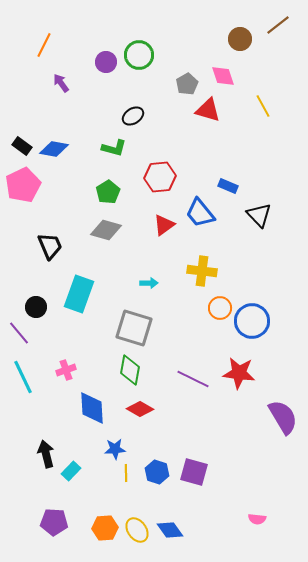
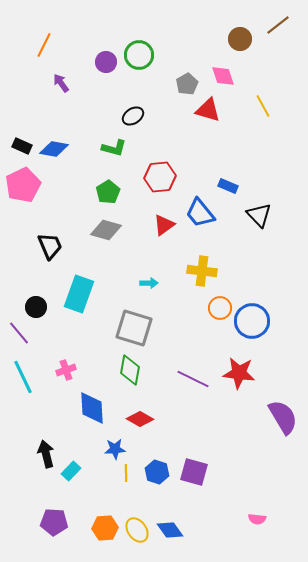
black rectangle at (22, 146): rotated 12 degrees counterclockwise
red diamond at (140, 409): moved 10 px down
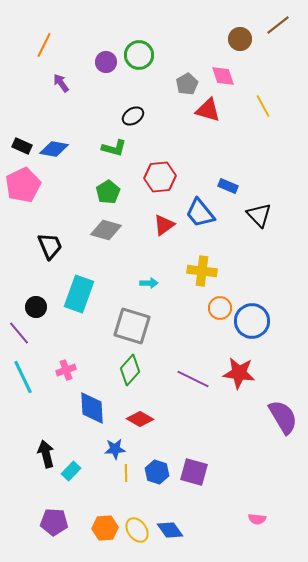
gray square at (134, 328): moved 2 px left, 2 px up
green diamond at (130, 370): rotated 32 degrees clockwise
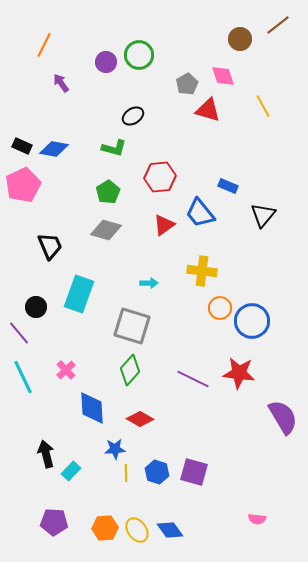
black triangle at (259, 215): moved 4 px right; rotated 24 degrees clockwise
pink cross at (66, 370): rotated 24 degrees counterclockwise
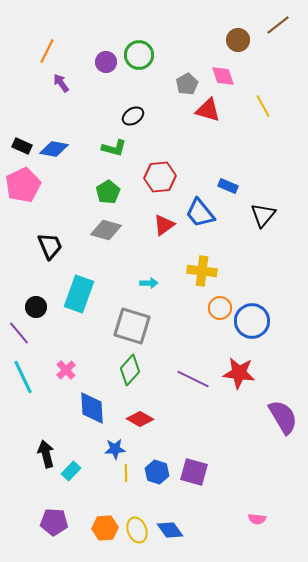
brown circle at (240, 39): moved 2 px left, 1 px down
orange line at (44, 45): moved 3 px right, 6 px down
yellow ellipse at (137, 530): rotated 15 degrees clockwise
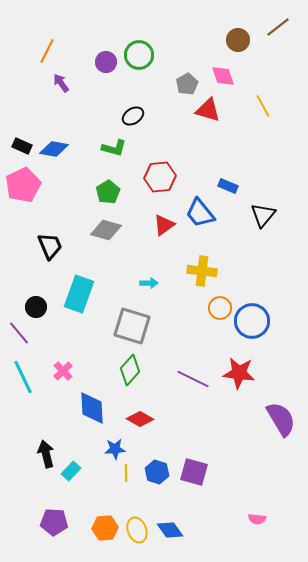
brown line at (278, 25): moved 2 px down
pink cross at (66, 370): moved 3 px left, 1 px down
purple semicircle at (283, 417): moved 2 px left, 2 px down
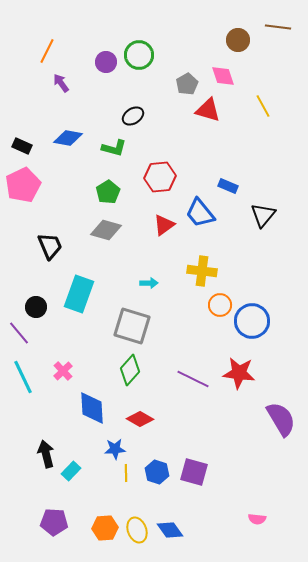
brown line at (278, 27): rotated 45 degrees clockwise
blue diamond at (54, 149): moved 14 px right, 11 px up
orange circle at (220, 308): moved 3 px up
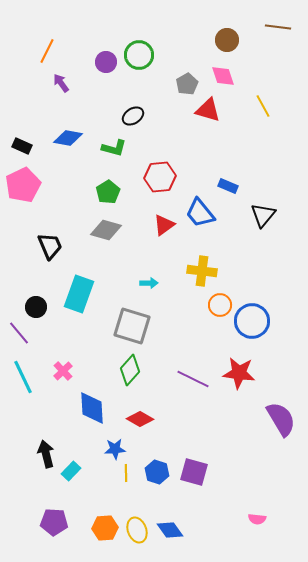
brown circle at (238, 40): moved 11 px left
